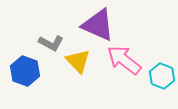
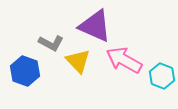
purple triangle: moved 3 px left, 1 px down
pink arrow: rotated 9 degrees counterclockwise
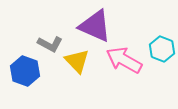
gray L-shape: moved 1 px left, 1 px down
yellow triangle: moved 1 px left
cyan hexagon: moved 27 px up
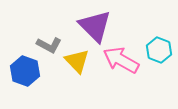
purple triangle: rotated 21 degrees clockwise
gray L-shape: moved 1 px left, 1 px down
cyan hexagon: moved 3 px left, 1 px down
pink arrow: moved 3 px left
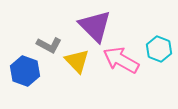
cyan hexagon: moved 1 px up
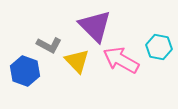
cyan hexagon: moved 2 px up; rotated 10 degrees counterclockwise
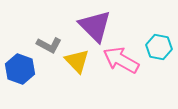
blue hexagon: moved 5 px left, 2 px up
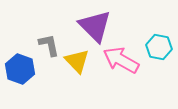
gray L-shape: rotated 130 degrees counterclockwise
